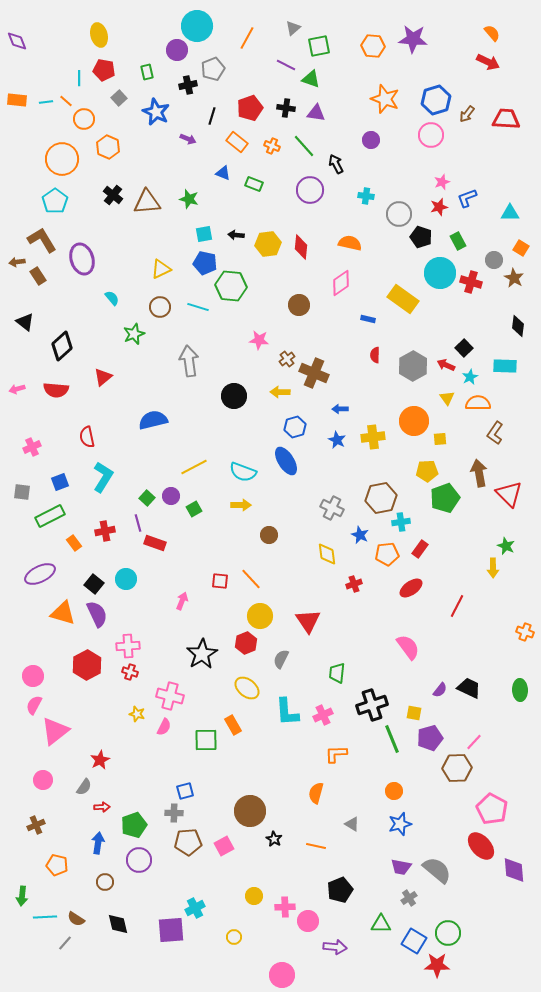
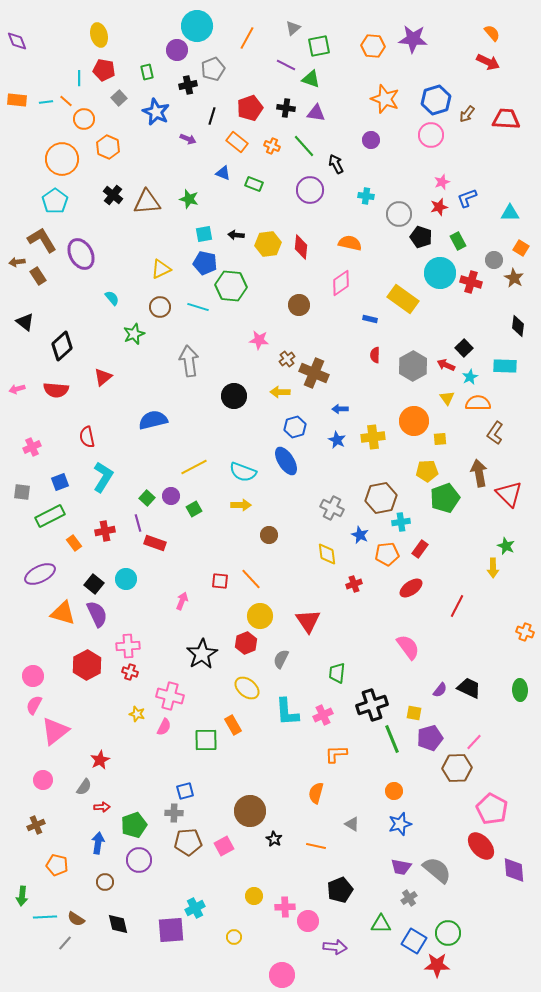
purple ellipse at (82, 259): moved 1 px left, 5 px up; rotated 12 degrees counterclockwise
blue rectangle at (368, 319): moved 2 px right
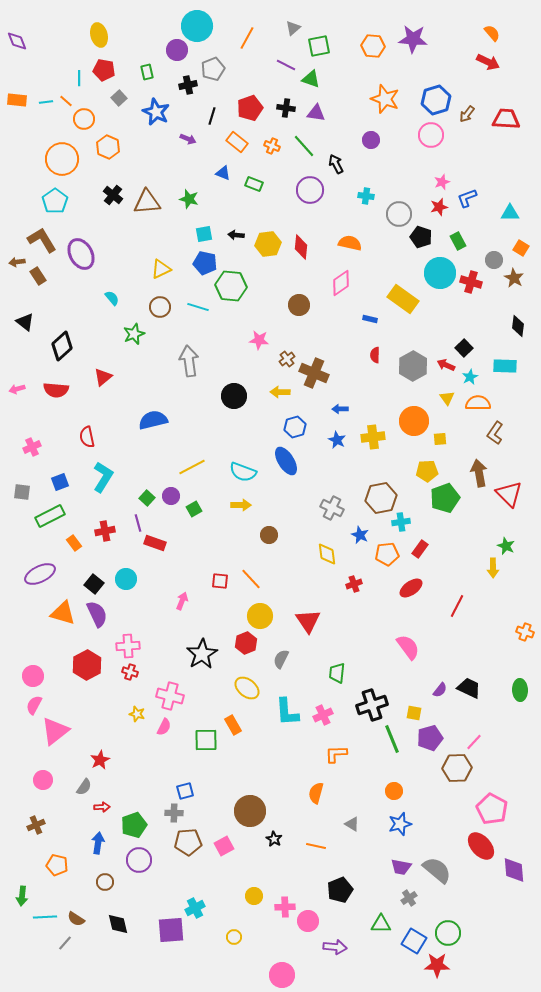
yellow line at (194, 467): moved 2 px left
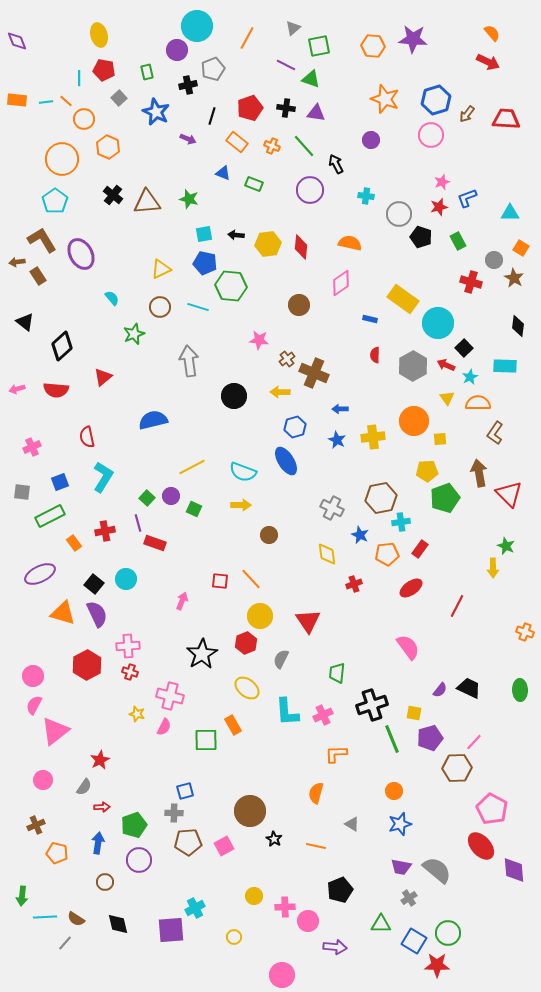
cyan circle at (440, 273): moved 2 px left, 50 px down
green square at (194, 509): rotated 35 degrees counterclockwise
orange pentagon at (57, 865): moved 12 px up
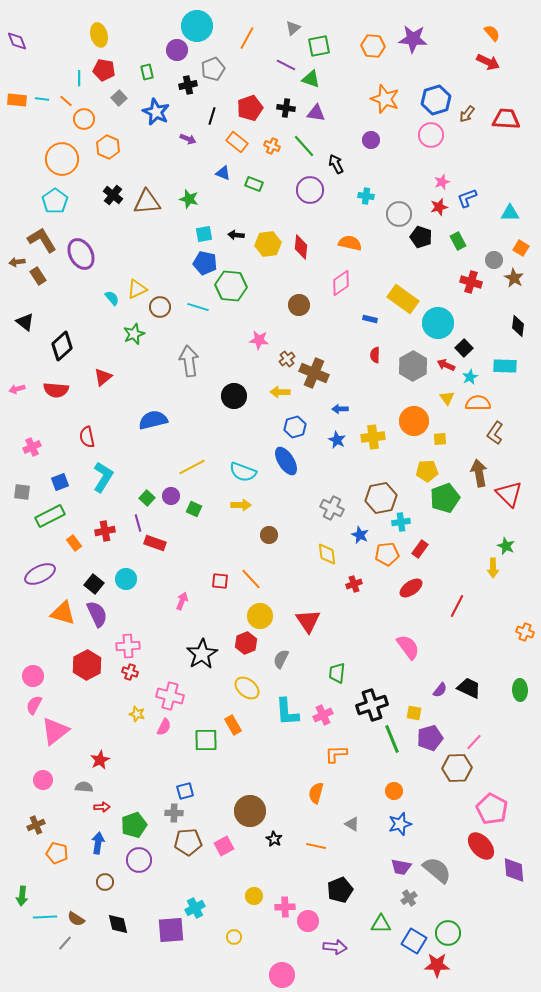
cyan line at (46, 102): moved 4 px left, 3 px up; rotated 16 degrees clockwise
yellow triangle at (161, 269): moved 24 px left, 20 px down
gray semicircle at (84, 787): rotated 120 degrees counterclockwise
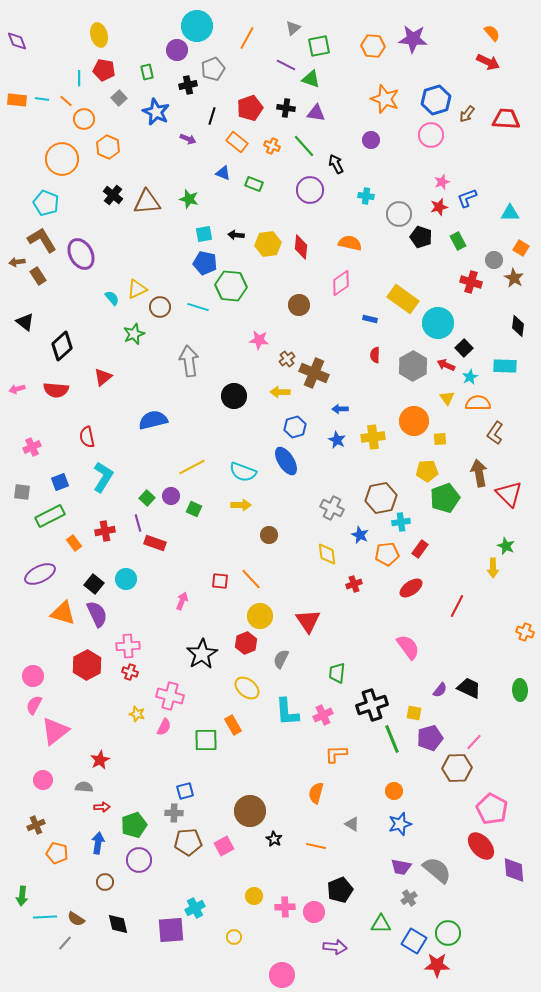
cyan pentagon at (55, 201): moved 9 px left, 2 px down; rotated 15 degrees counterclockwise
pink circle at (308, 921): moved 6 px right, 9 px up
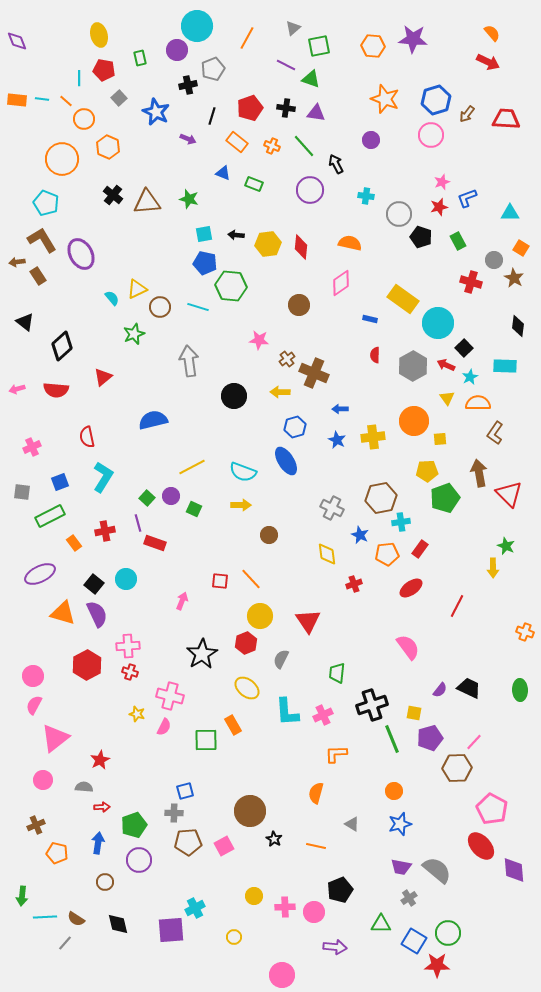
green rectangle at (147, 72): moved 7 px left, 14 px up
pink triangle at (55, 731): moved 7 px down
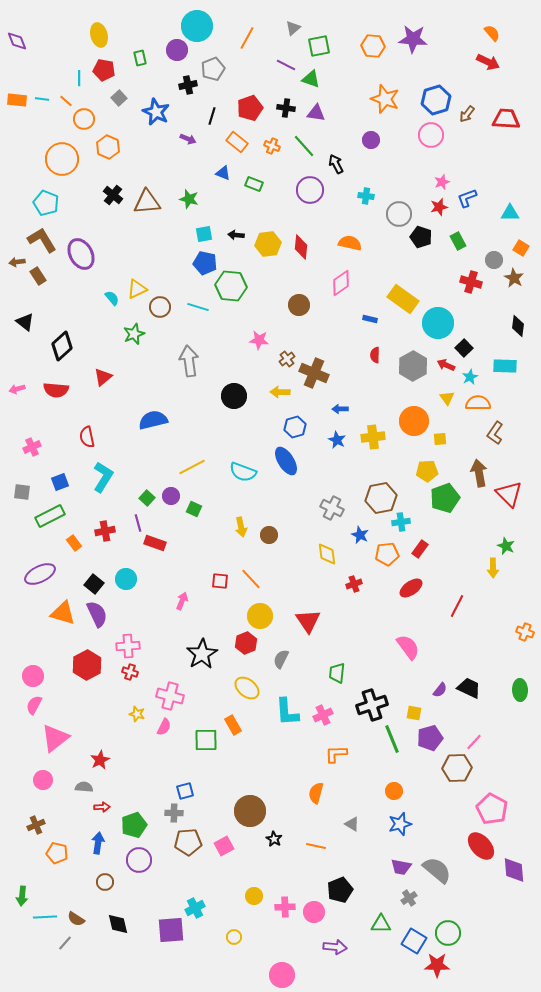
yellow arrow at (241, 505): moved 22 px down; rotated 78 degrees clockwise
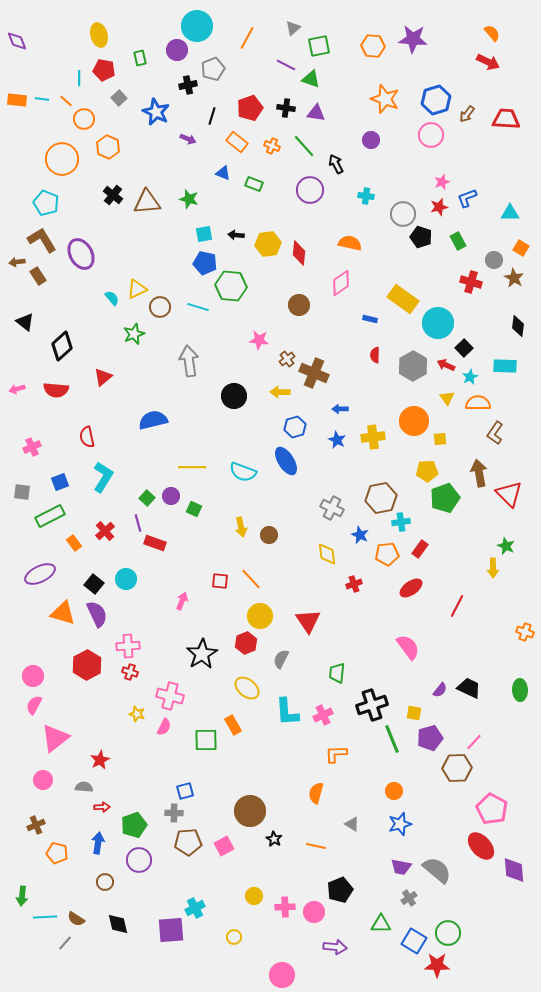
gray circle at (399, 214): moved 4 px right
red diamond at (301, 247): moved 2 px left, 6 px down
yellow line at (192, 467): rotated 28 degrees clockwise
red cross at (105, 531): rotated 30 degrees counterclockwise
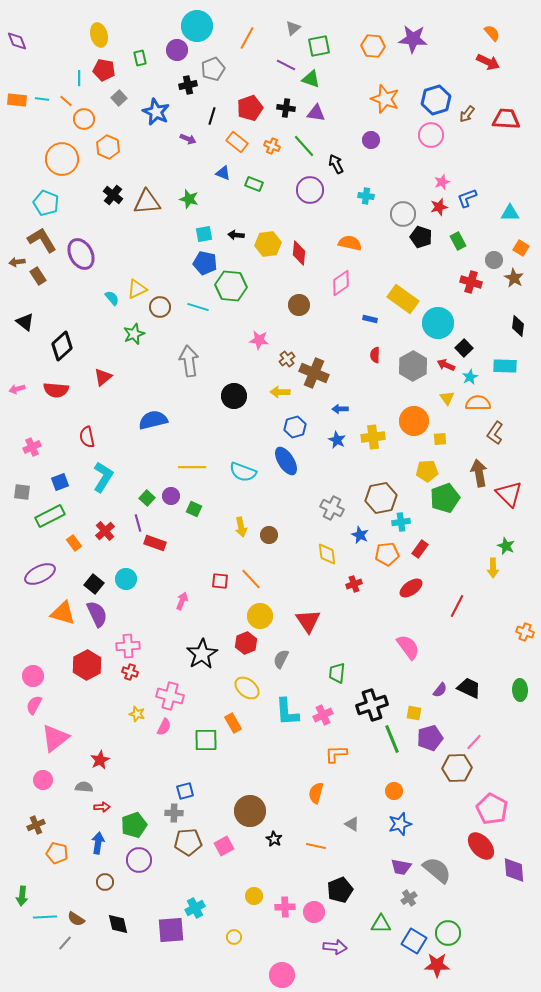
orange rectangle at (233, 725): moved 2 px up
